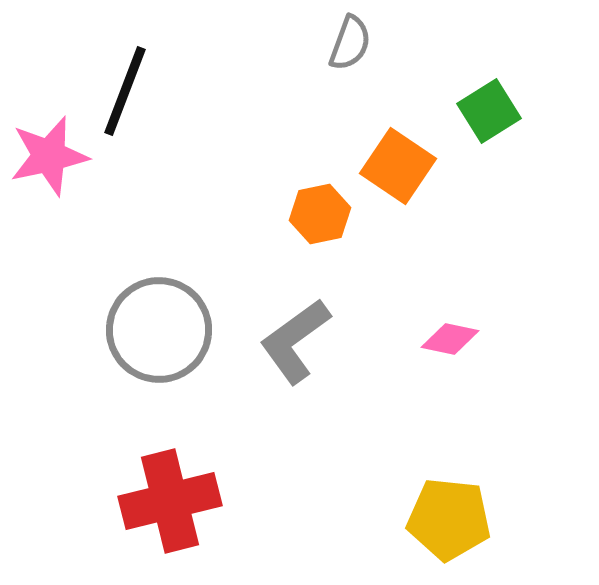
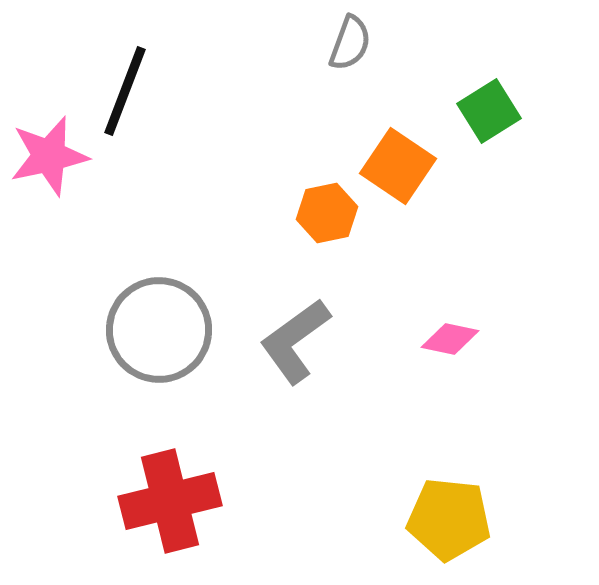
orange hexagon: moved 7 px right, 1 px up
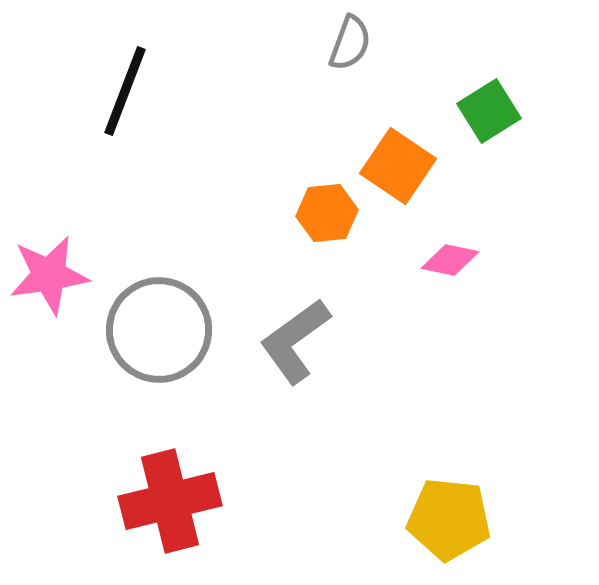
pink star: moved 119 px down; rotated 4 degrees clockwise
orange hexagon: rotated 6 degrees clockwise
pink diamond: moved 79 px up
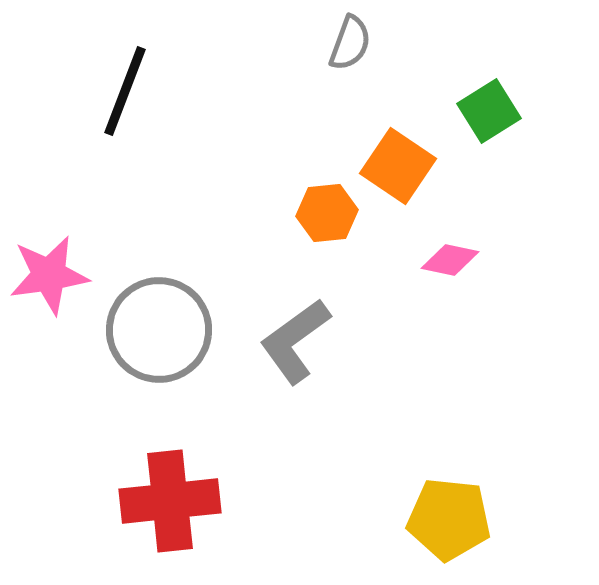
red cross: rotated 8 degrees clockwise
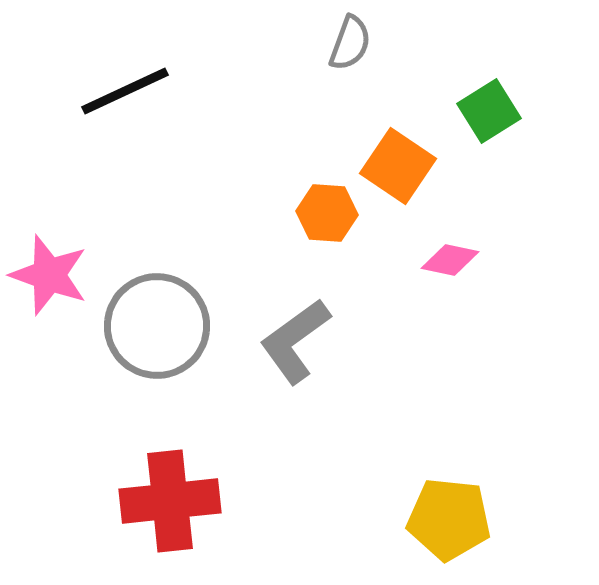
black line: rotated 44 degrees clockwise
orange hexagon: rotated 10 degrees clockwise
pink star: rotated 28 degrees clockwise
gray circle: moved 2 px left, 4 px up
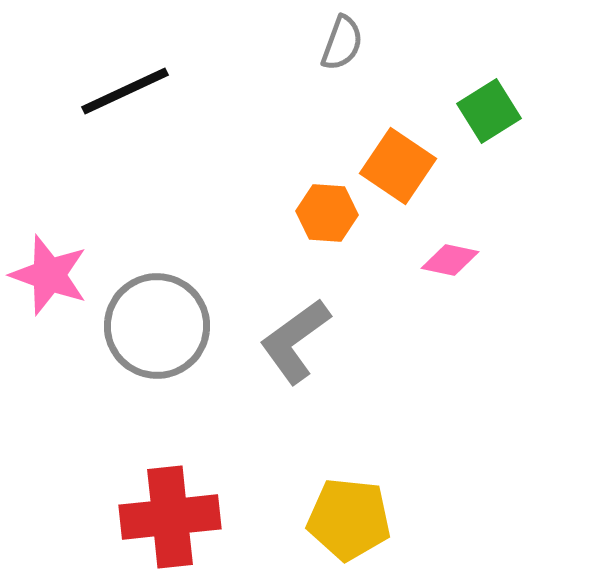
gray semicircle: moved 8 px left
red cross: moved 16 px down
yellow pentagon: moved 100 px left
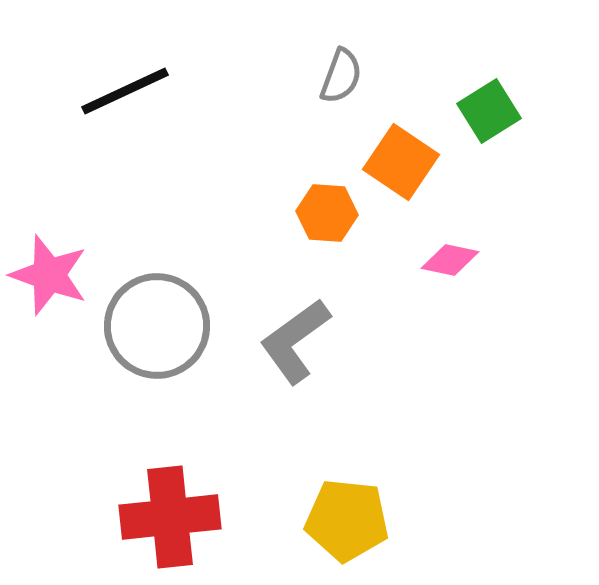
gray semicircle: moved 1 px left, 33 px down
orange square: moved 3 px right, 4 px up
yellow pentagon: moved 2 px left, 1 px down
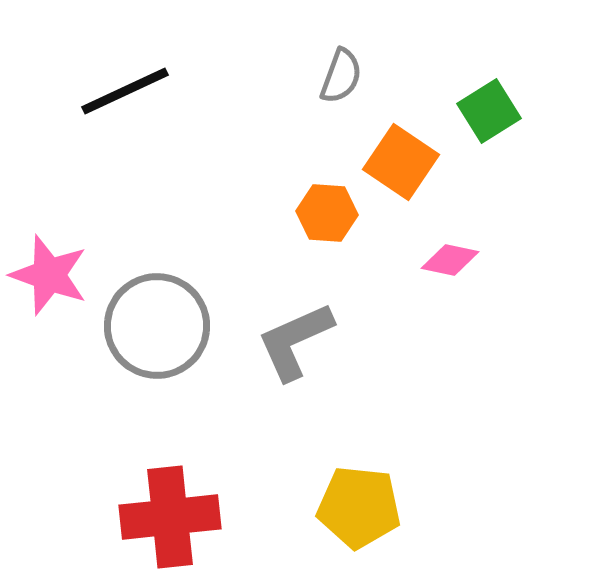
gray L-shape: rotated 12 degrees clockwise
yellow pentagon: moved 12 px right, 13 px up
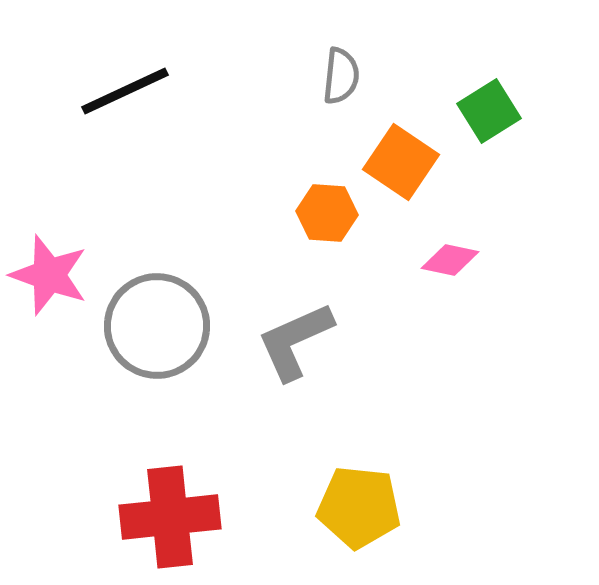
gray semicircle: rotated 14 degrees counterclockwise
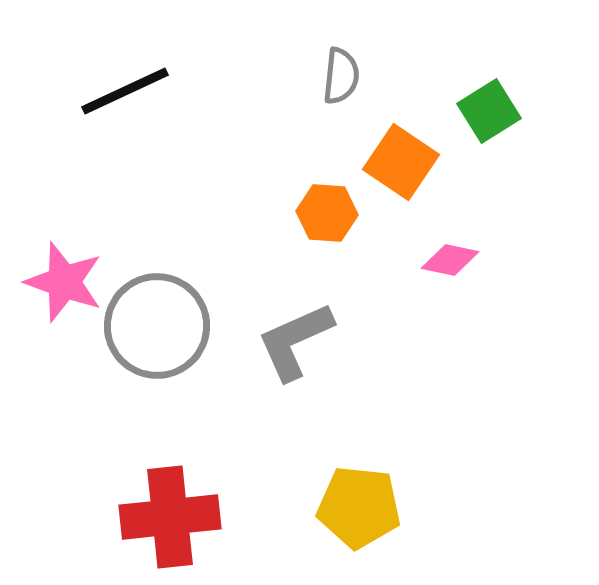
pink star: moved 15 px right, 7 px down
